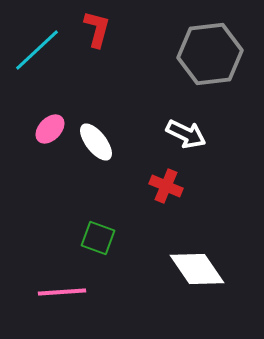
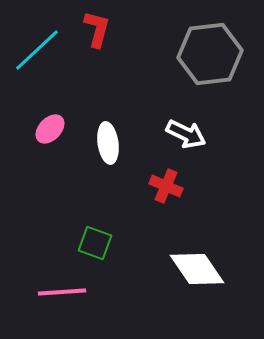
white ellipse: moved 12 px right, 1 px down; rotated 30 degrees clockwise
green square: moved 3 px left, 5 px down
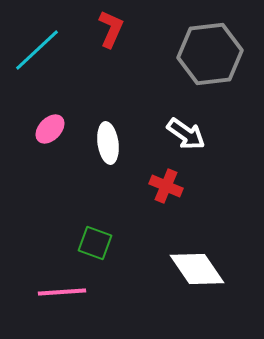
red L-shape: moved 14 px right; rotated 9 degrees clockwise
white arrow: rotated 9 degrees clockwise
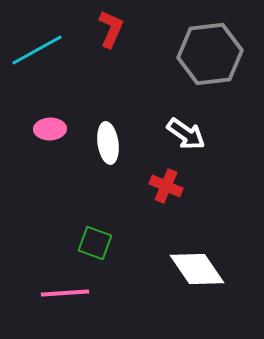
cyan line: rotated 14 degrees clockwise
pink ellipse: rotated 44 degrees clockwise
pink line: moved 3 px right, 1 px down
